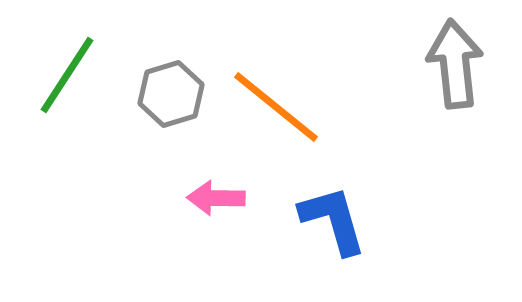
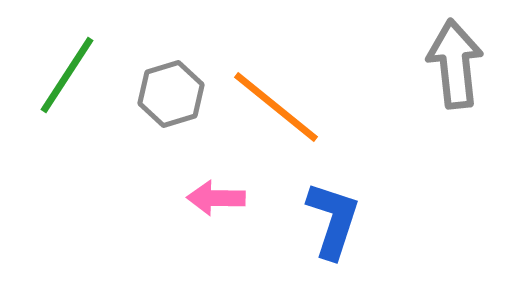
blue L-shape: rotated 34 degrees clockwise
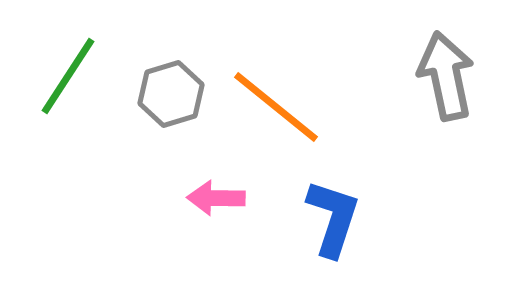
gray arrow: moved 9 px left, 12 px down; rotated 6 degrees counterclockwise
green line: moved 1 px right, 1 px down
blue L-shape: moved 2 px up
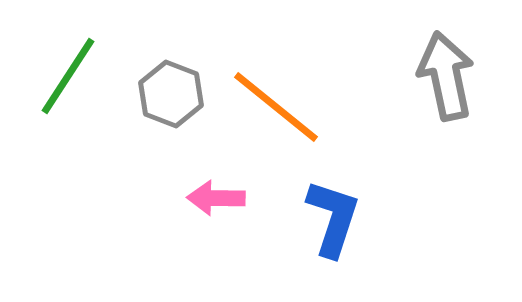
gray hexagon: rotated 22 degrees counterclockwise
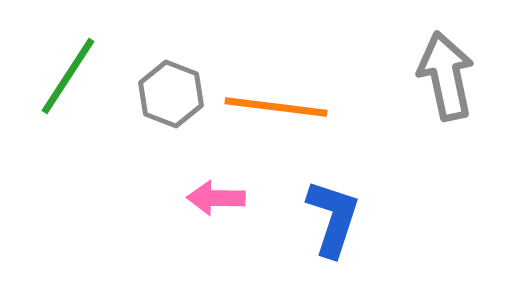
orange line: rotated 32 degrees counterclockwise
